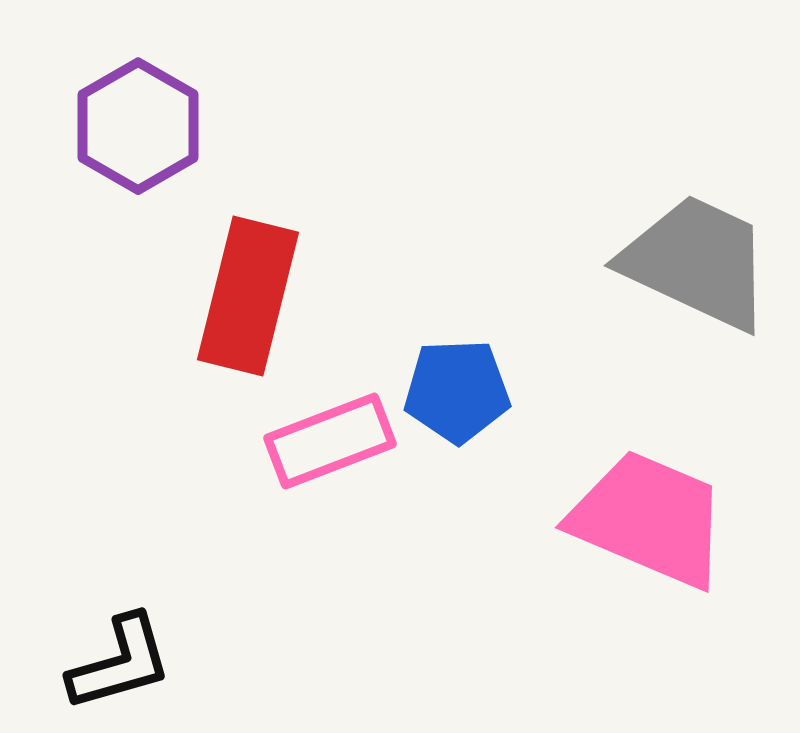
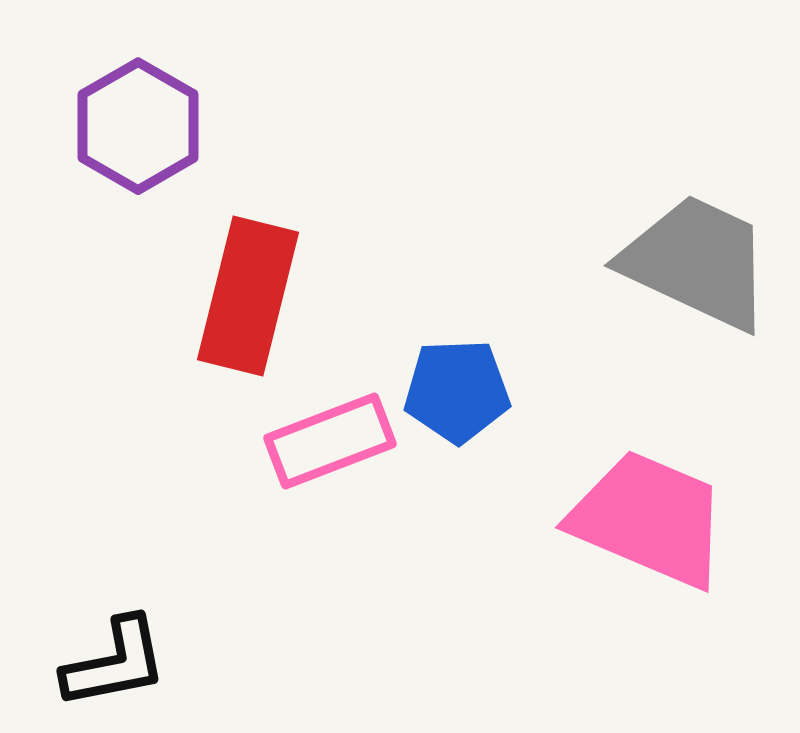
black L-shape: moved 5 px left; rotated 5 degrees clockwise
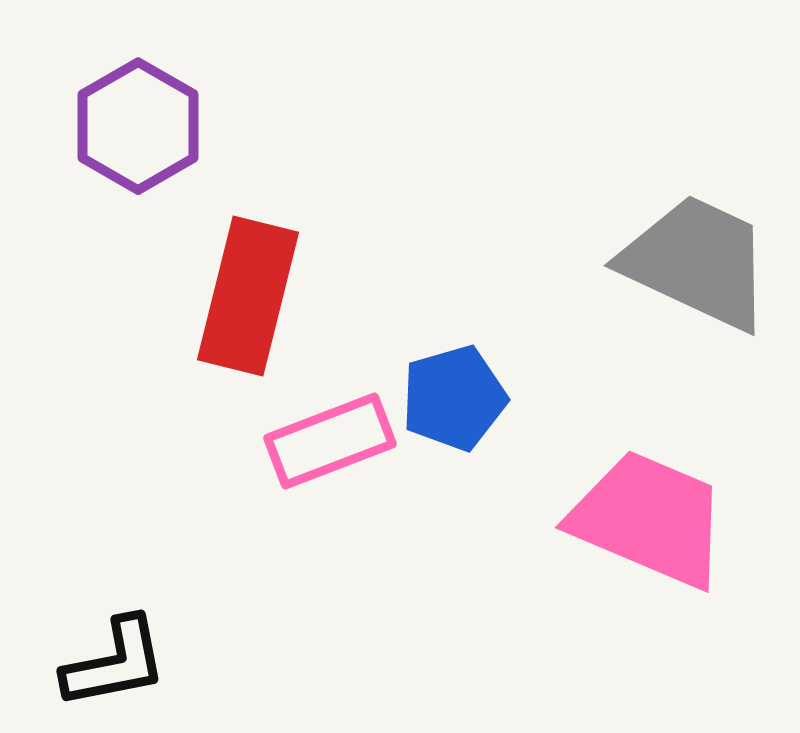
blue pentagon: moved 3 px left, 7 px down; rotated 14 degrees counterclockwise
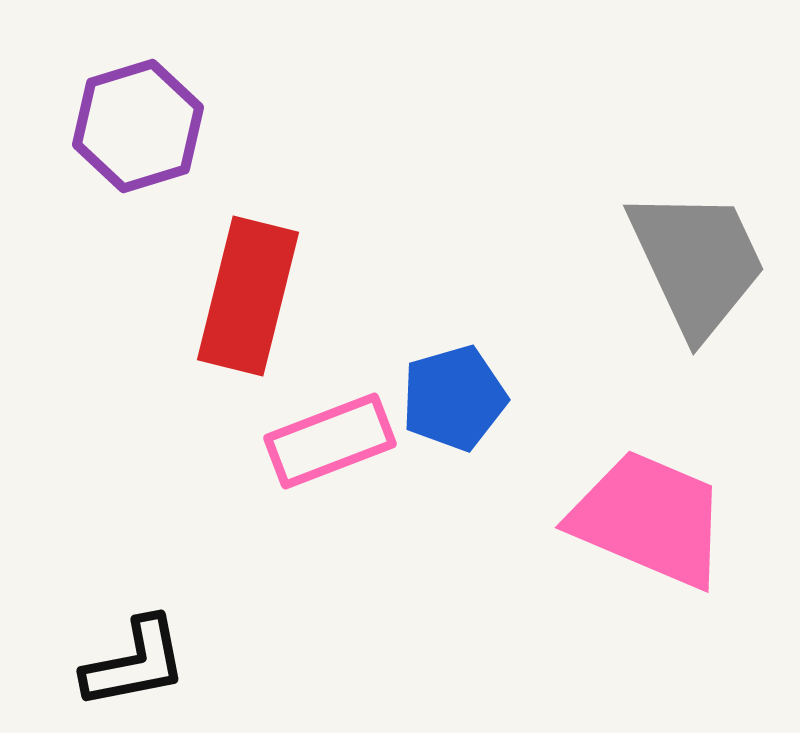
purple hexagon: rotated 13 degrees clockwise
gray trapezoid: rotated 40 degrees clockwise
black L-shape: moved 20 px right
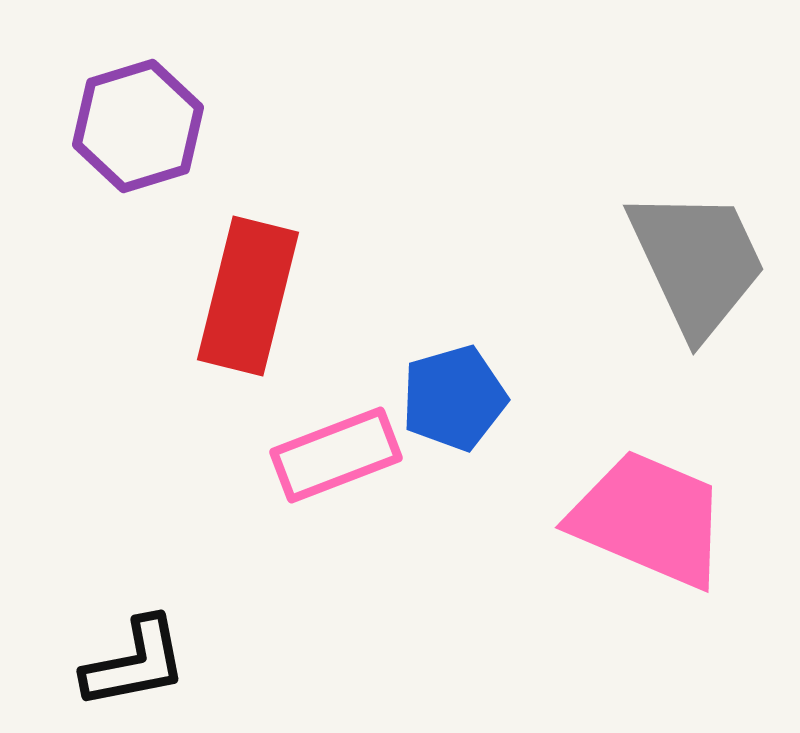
pink rectangle: moved 6 px right, 14 px down
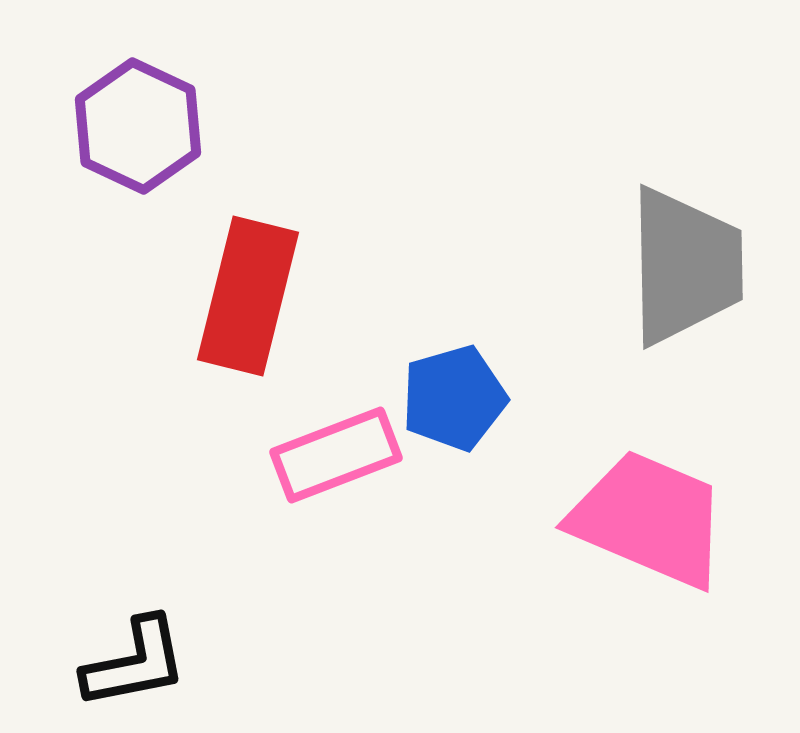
purple hexagon: rotated 18 degrees counterclockwise
gray trapezoid: moved 12 px left, 4 px down; rotated 24 degrees clockwise
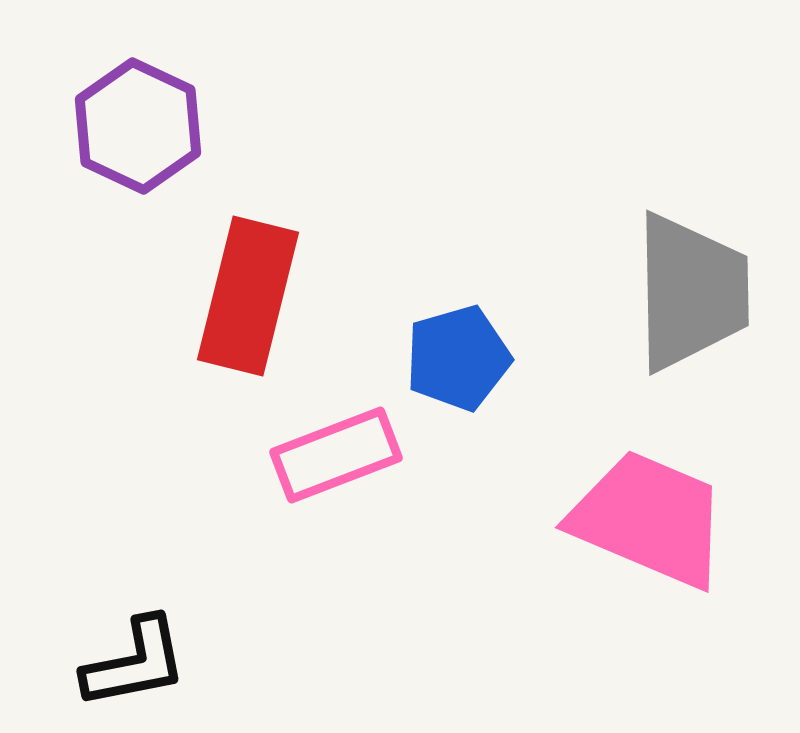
gray trapezoid: moved 6 px right, 26 px down
blue pentagon: moved 4 px right, 40 px up
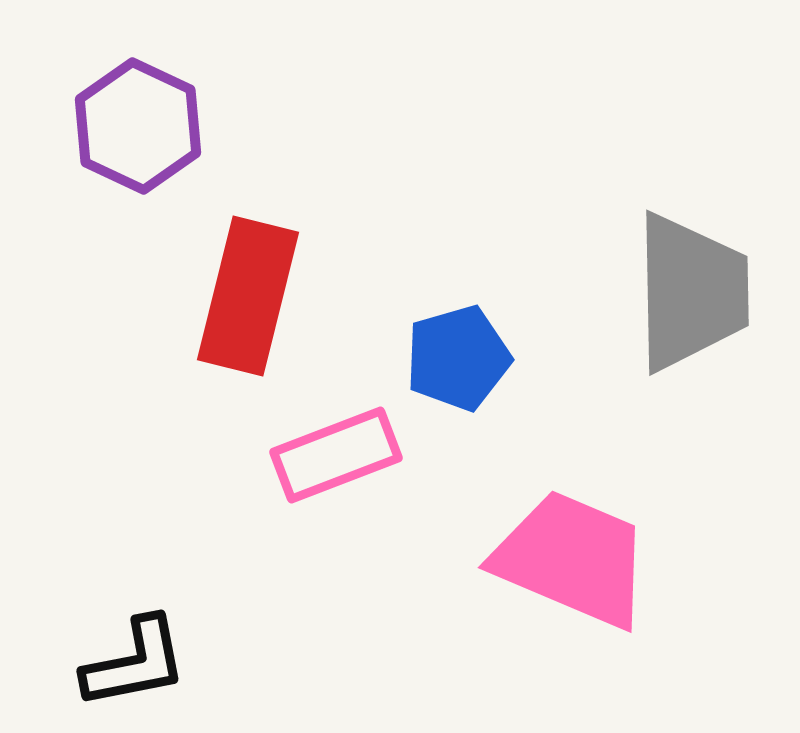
pink trapezoid: moved 77 px left, 40 px down
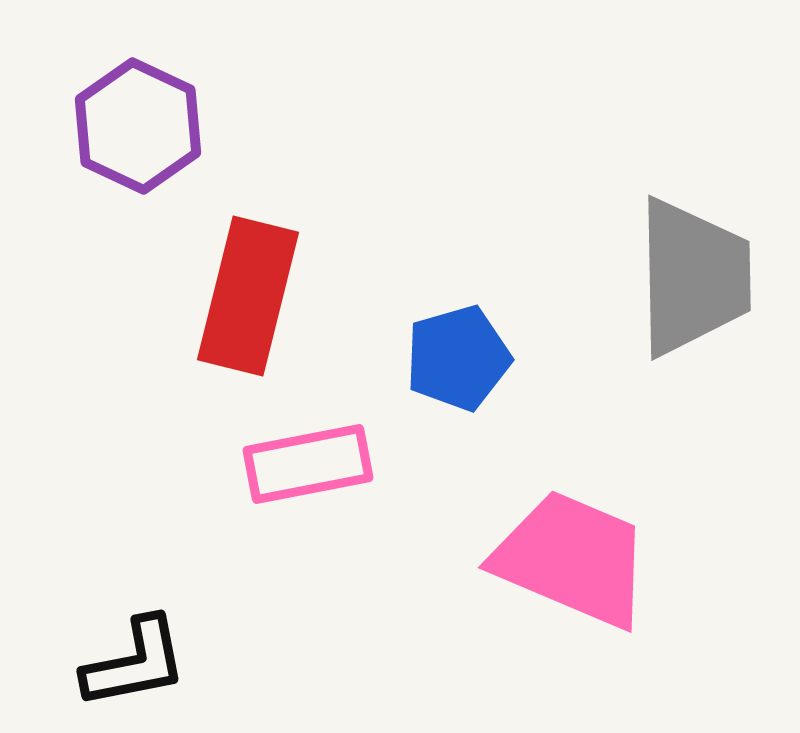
gray trapezoid: moved 2 px right, 15 px up
pink rectangle: moved 28 px left, 9 px down; rotated 10 degrees clockwise
